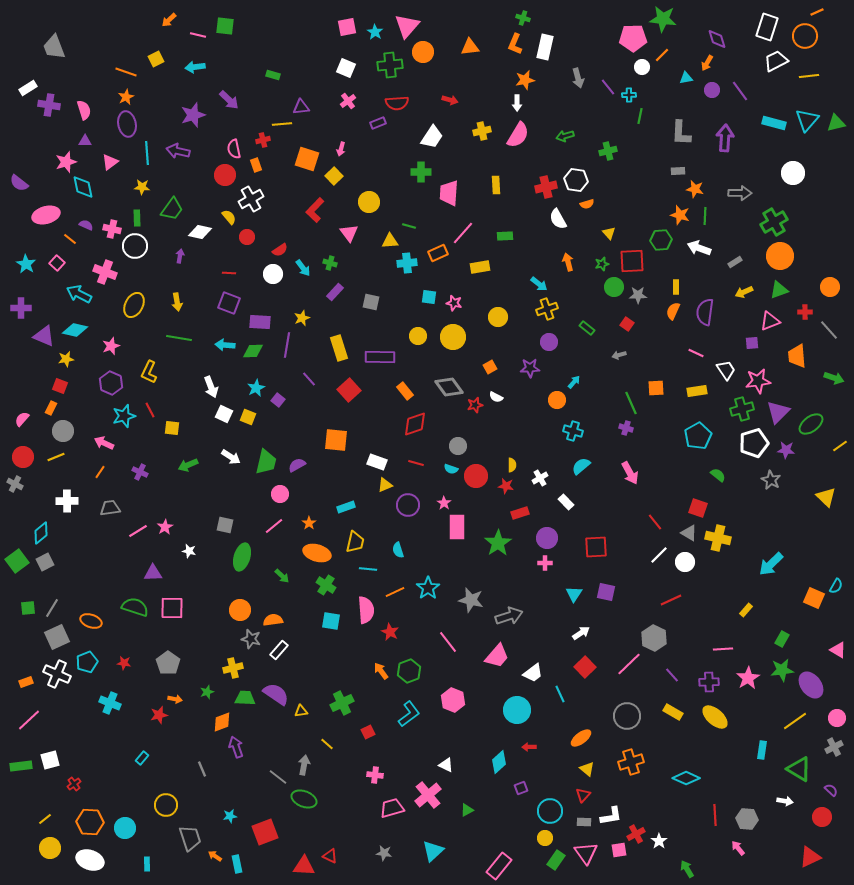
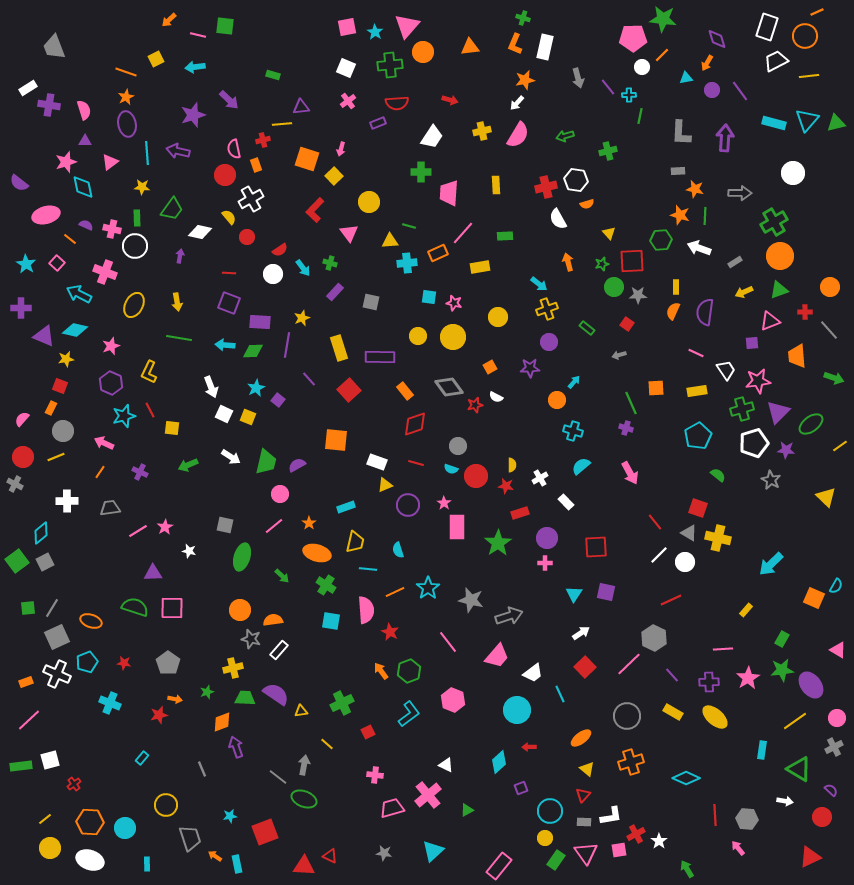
white arrow at (517, 103): rotated 42 degrees clockwise
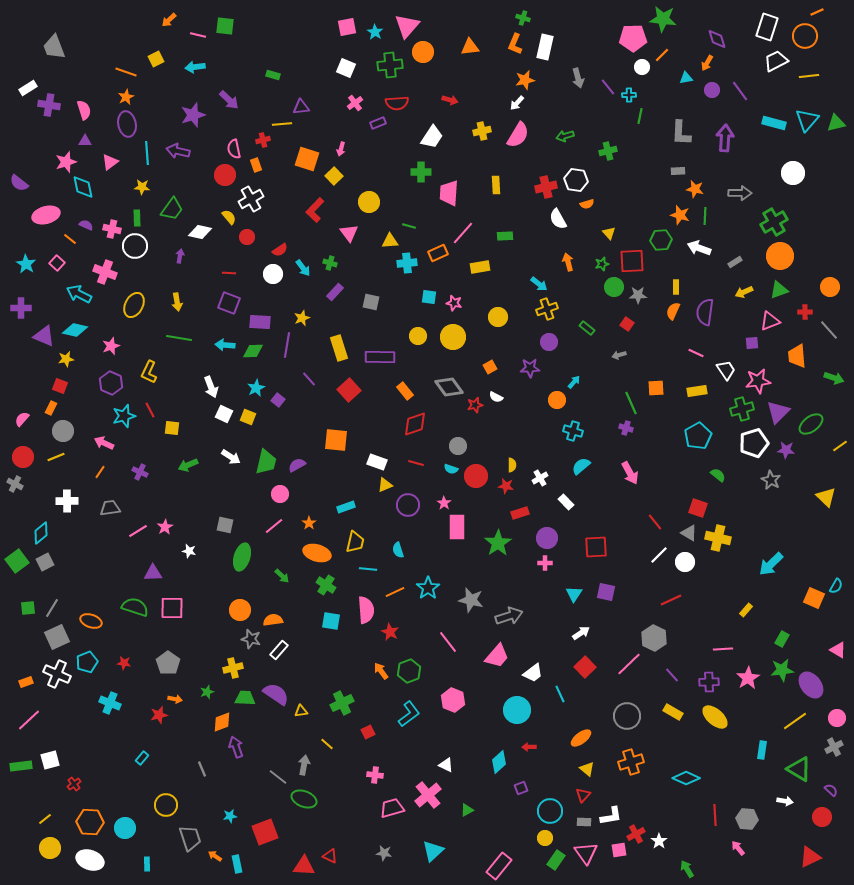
pink cross at (348, 101): moved 7 px right, 2 px down
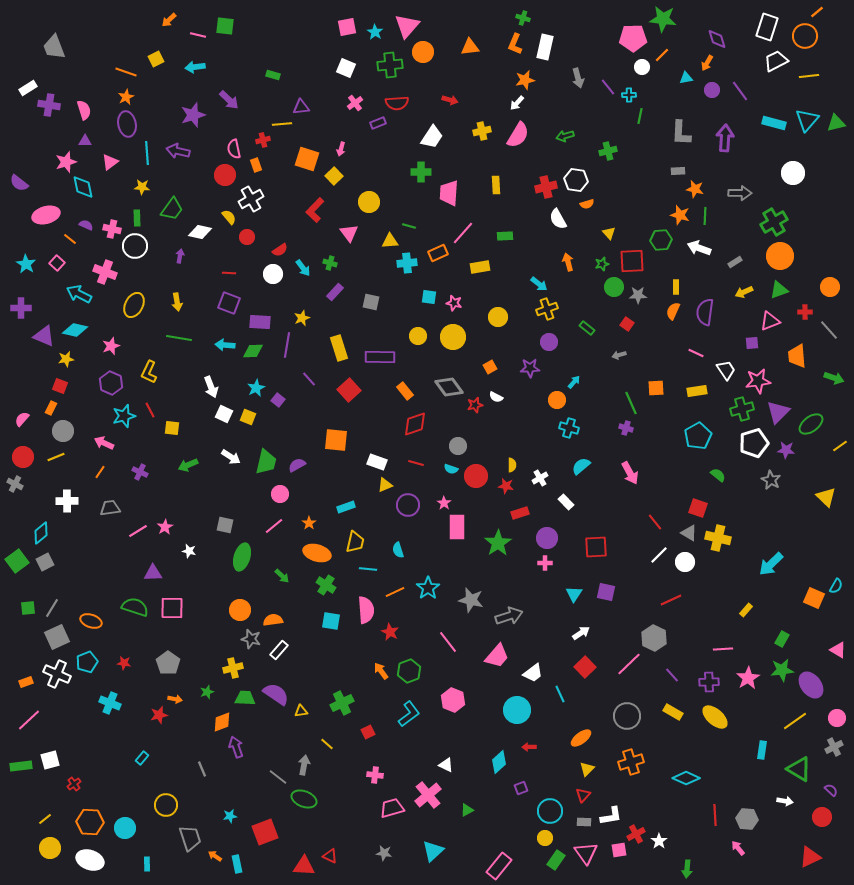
orange line at (817, 12): rotated 16 degrees counterclockwise
cyan cross at (573, 431): moved 4 px left, 3 px up
yellow triangle at (587, 769): rotated 35 degrees clockwise
green arrow at (687, 869): rotated 144 degrees counterclockwise
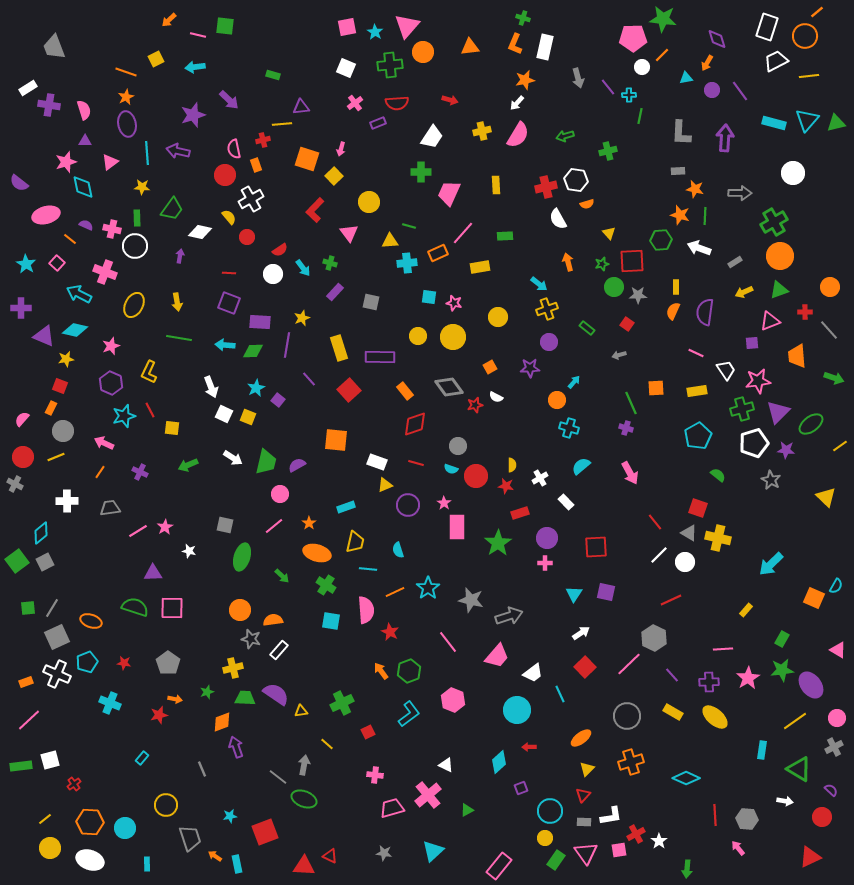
pink trapezoid at (449, 193): rotated 20 degrees clockwise
white arrow at (231, 457): moved 2 px right, 1 px down
